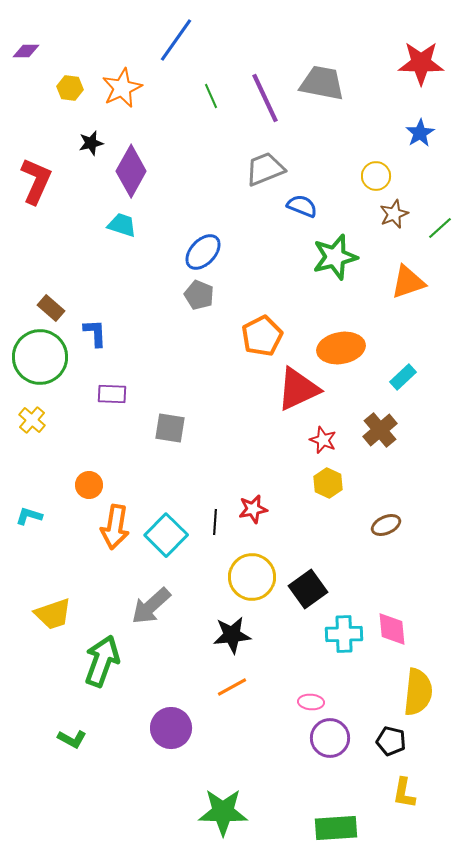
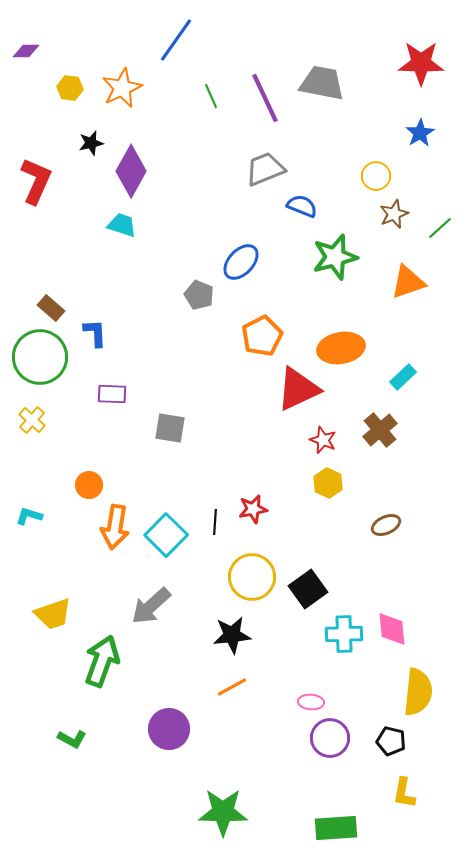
blue ellipse at (203, 252): moved 38 px right, 10 px down
purple circle at (171, 728): moved 2 px left, 1 px down
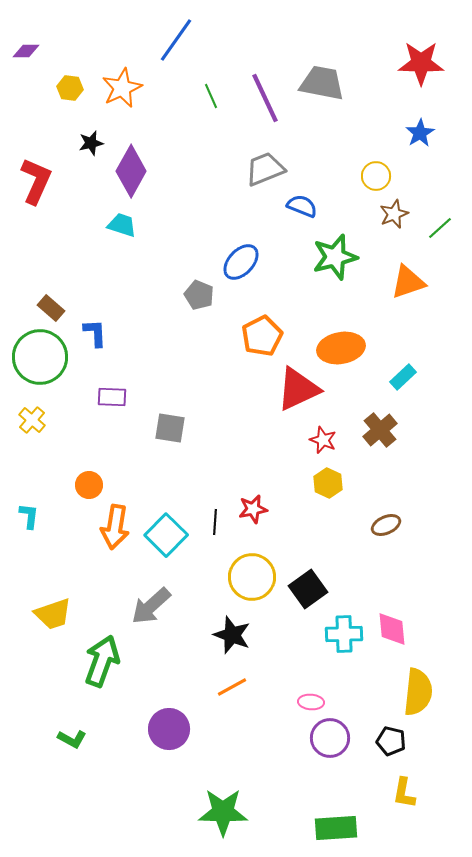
purple rectangle at (112, 394): moved 3 px down
cyan L-shape at (29, 516): rotated 80 degrees clockwise
black star at (232, 635): rotated 27 degrees clockwise
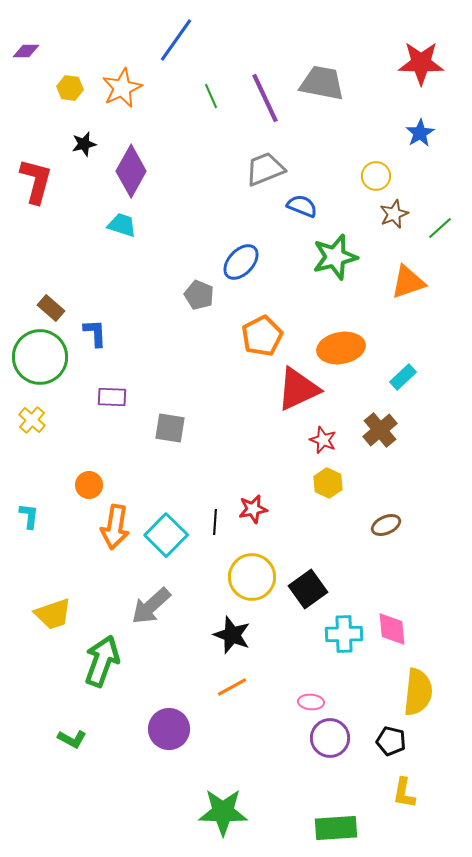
black star at (91, 143): moved 7 px left, 1 px down
red L-shape at (36, 181): rotated 9 degrees counterclockwise
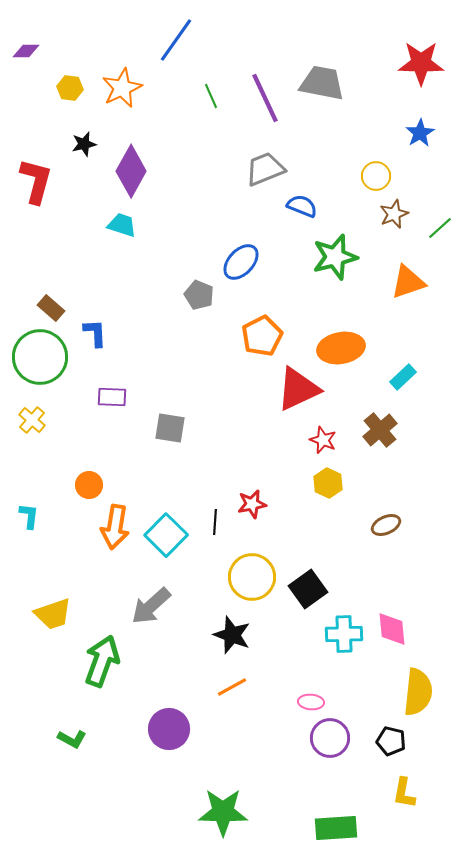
red star at (253, 509): moved 1 px left, 5 px up
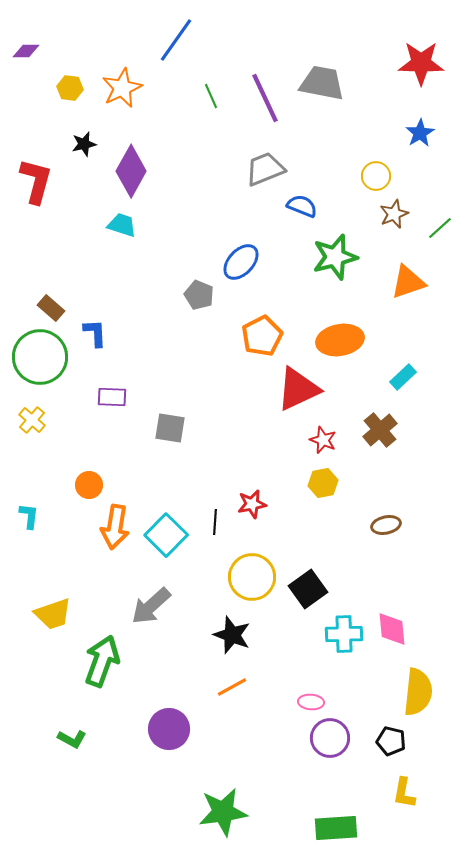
orange ellipse at (341, 348): moved 1 px left, 8 px up
yellow hexagon at (328, 483): moved 5 px left; rotated 24 degrees clockwise
brown ellipse at (386, 525): rotated 12 degrees clockwise
green star at (223, 812): rotated 9 degrees counterclockwise
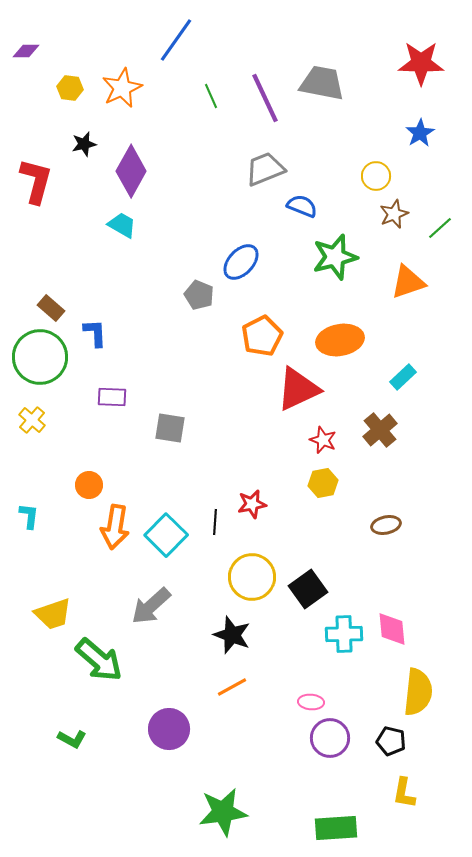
cyan trapezoid at (122, 225): rotated 12 degrees clockwise
green arrow at (102, 661): moved 3 px left, 1 px up; rotated 111 degrees clockwise
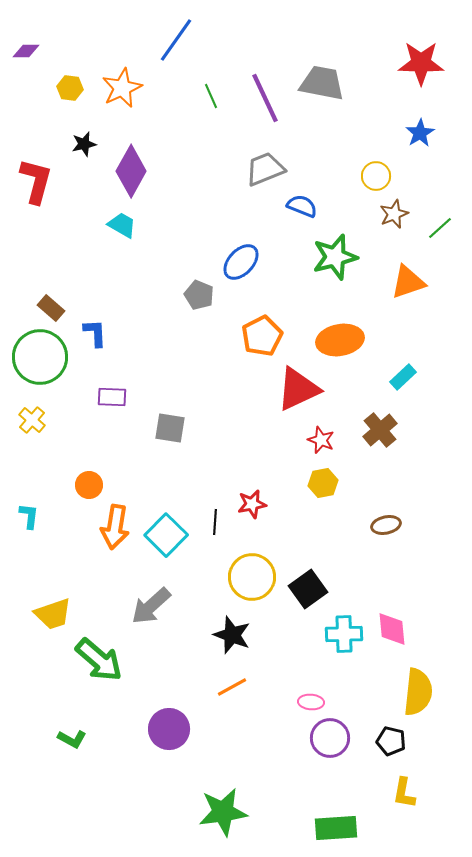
red star at (323, 440): moved 2 px left
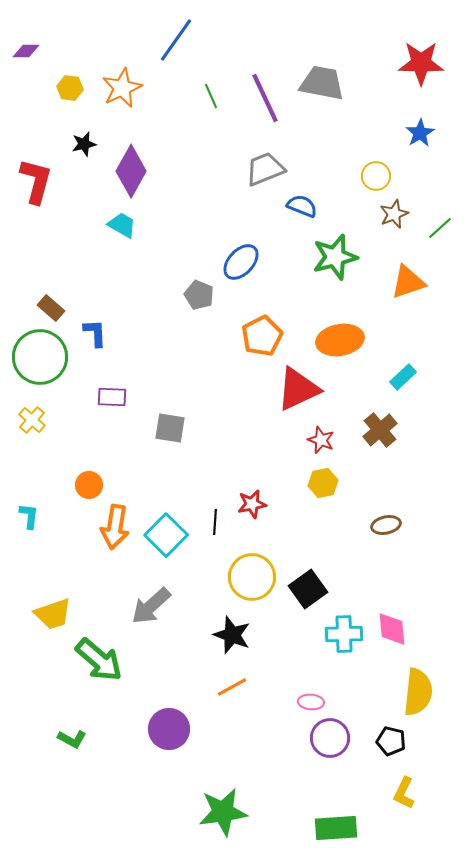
yellow L-shape at (404, 793): rotated 16 degrees clockwise
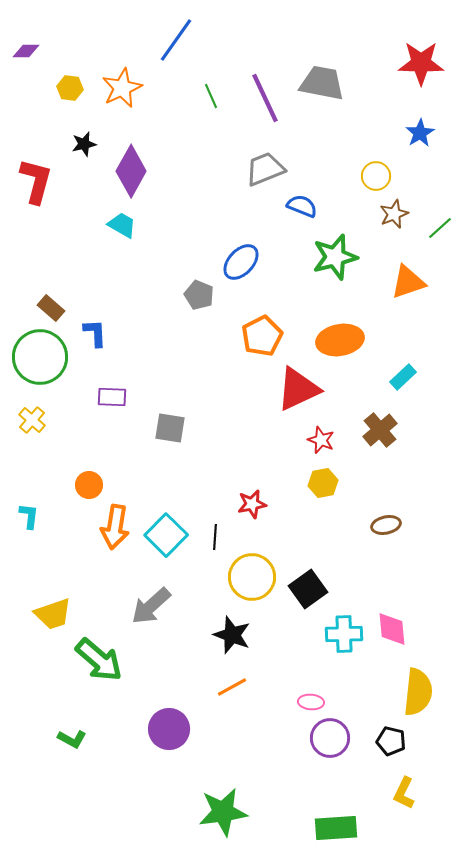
black line at (215, 522): moved 15 px down
